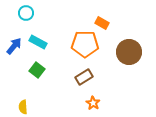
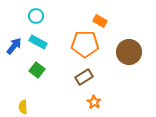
cyan circle: moved 10 px right, 3 px down
orange rectangle: moved 2 px left, 2 px up
orange star: moved 1 px right, 1 px up
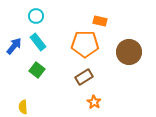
orange rectangle: rotated 16 degrees counterclockwise
cyan rectangle: rotated 24 degrees clockwise
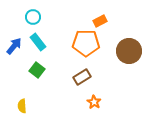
cyan circle: moved 3 px left, 1 px down
orange rectangle: rotated 40 degrees counterclockwise
orange pentagon: moved 1 px right, 1 px up
brown circle: moved 1 px up
brown rectangle: moved 2 px left
yellow semicircle: moved 1 px left, 1 px up
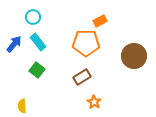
blue arrow: moved 2 px up
brown circle: moved 5 px right, 5 px down
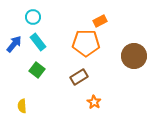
brown rectangle: moved 3 px left
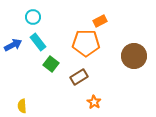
blue arrow: moved 1 px left, 1 px down; rotated 24 degrees clockwise
green square: moved 14 px right, 6 px up
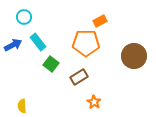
cyan circle: moved 9 px left
